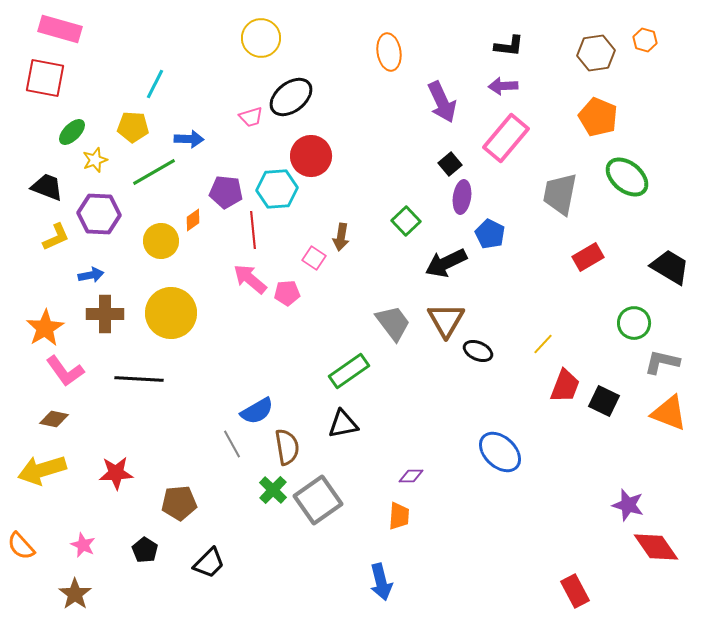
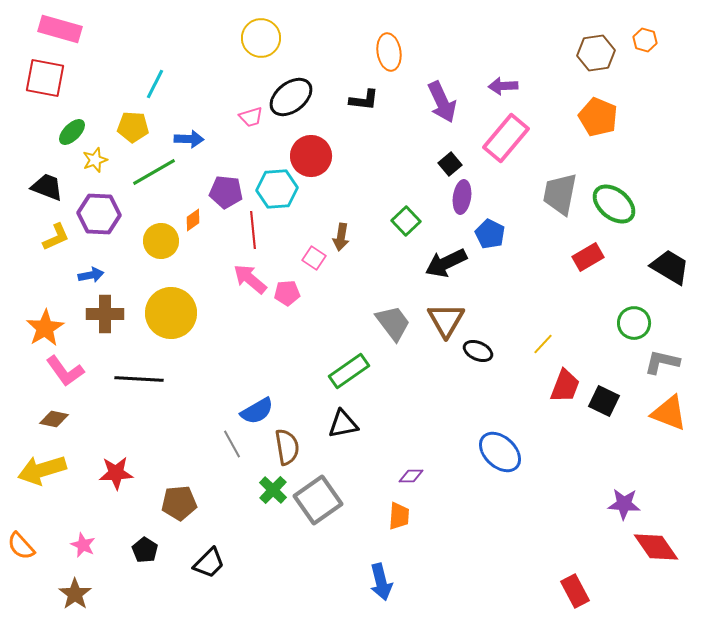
black L-shape at (509, 46): moved 145 px left, 54 px down
green ellipse at (627, 177): moved 13 px left, 27 px down
purple star at (628, 505): moved 4 px left, 1 px up; rotated 12 degrees counterclockwise
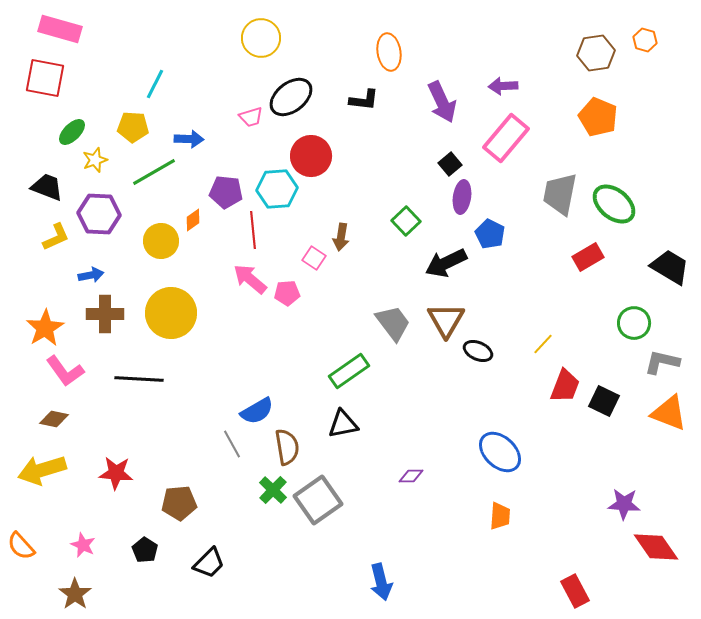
red star at (116, 473): rotated 8 degrees clockwise
orange trapezoid at (399, 516): moved 101 px right
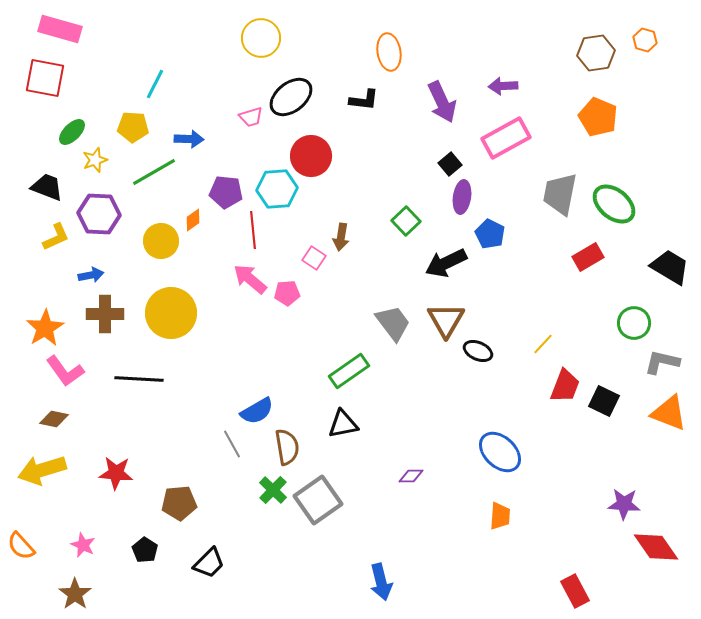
pink rectangle at (506, 138): rotated 21 degrees clockwise
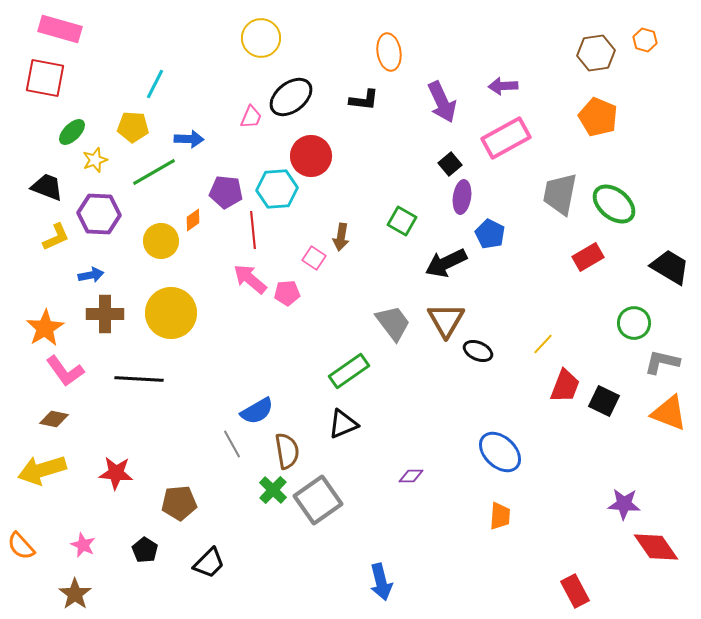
pink trapezoid at (251, 117): rotated 50 degrees counterclockwise
green square at (406, 221): moved 4 px left; rotated 16 degrees counterclockwise
black triangle at (343, 424): rotated 12 degrees counterclockwise
brown semicircle at (287, 447): moved 4 px down
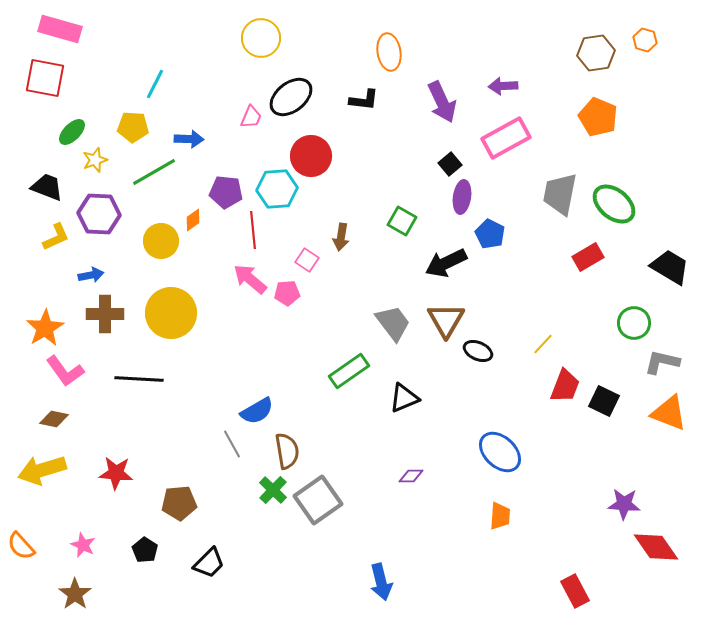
pink square at (314, 258): moved 7 px left, 2 px down
black triangle at (343, 424): moved 61 px right, 26 px up
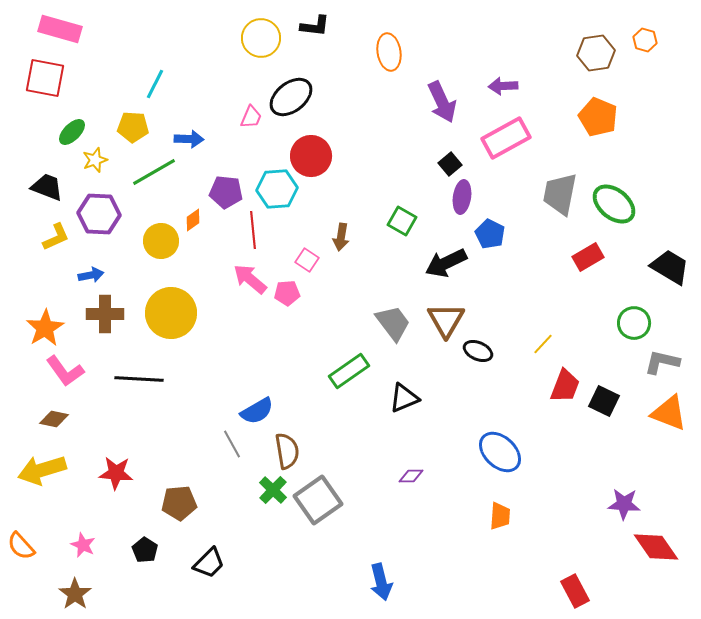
black L-shape at (364, 100): moved 49 px left, 74 px up
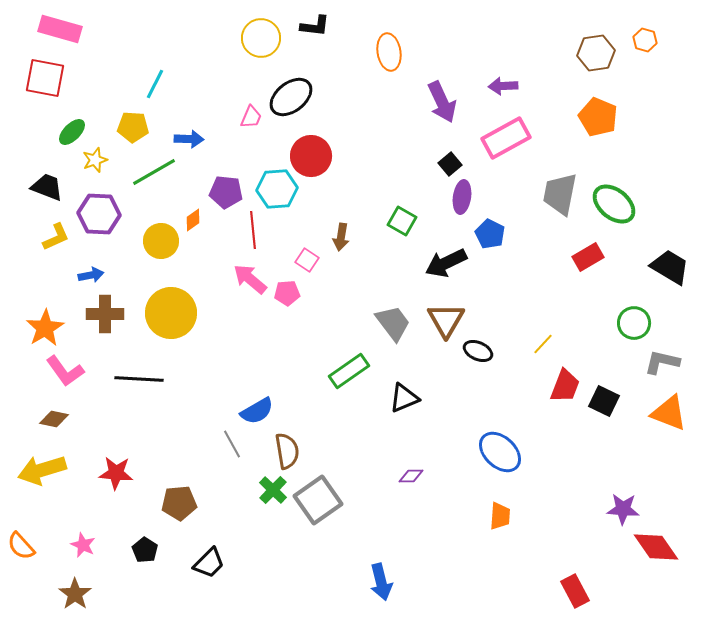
purple star at (624, 504): moved 1 px left, 5 px down
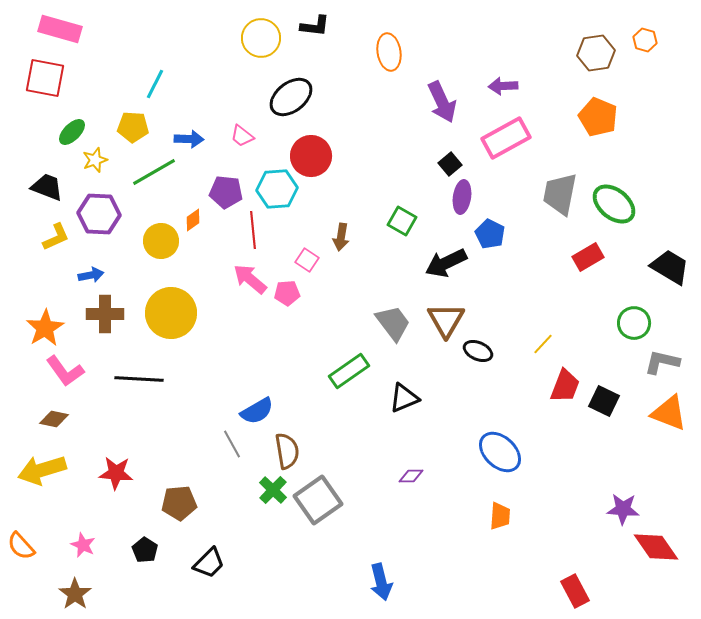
pink trapezoid at (251, 117): moved 9 px left, 19 px down; rotated 105 degrees clockwise
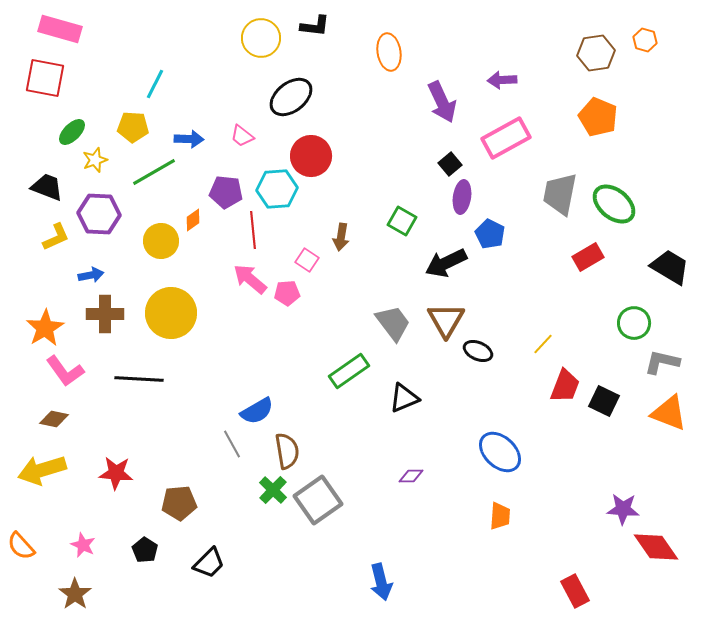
purple arrow at (503, 86): moved 1 px left, 6 px up
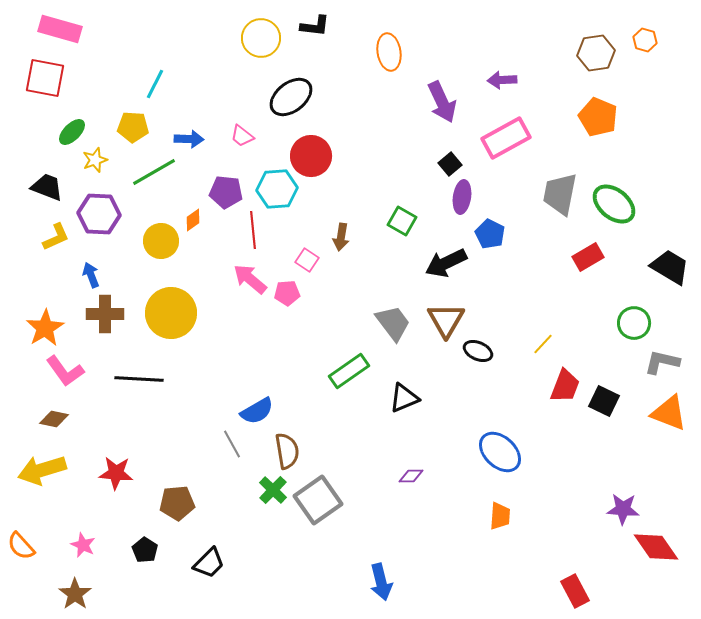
blue arrow at (91, 275): rotated 100 degrees counterclockwise
brown pentagon at (179, 503): moved 2 px left
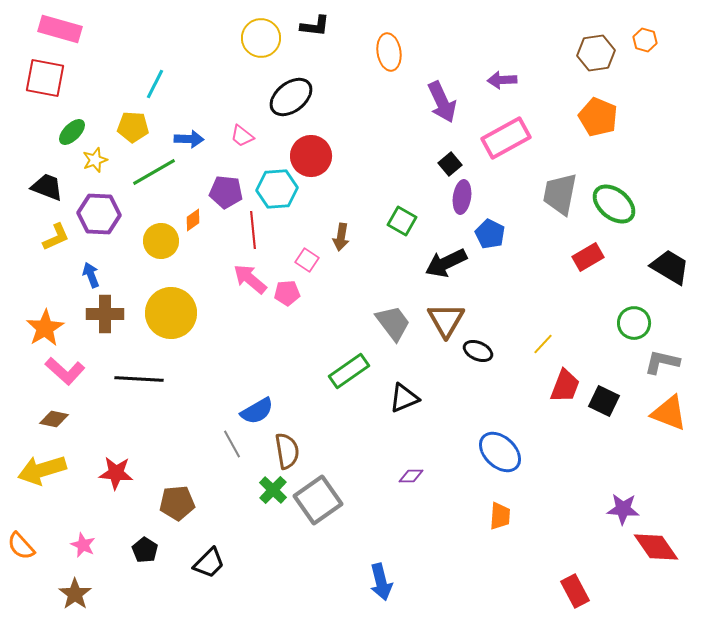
pink L-shape at (65, 371): rotated 12 degrees counterclockwise
